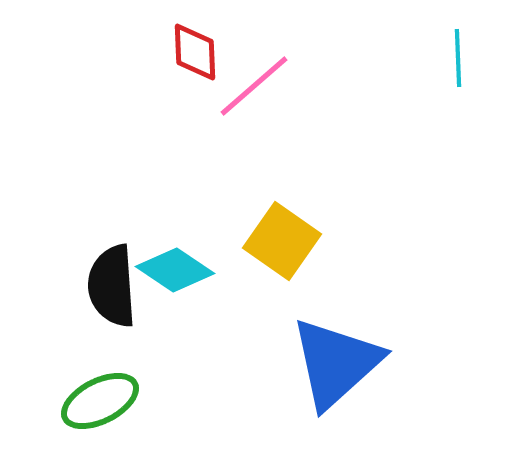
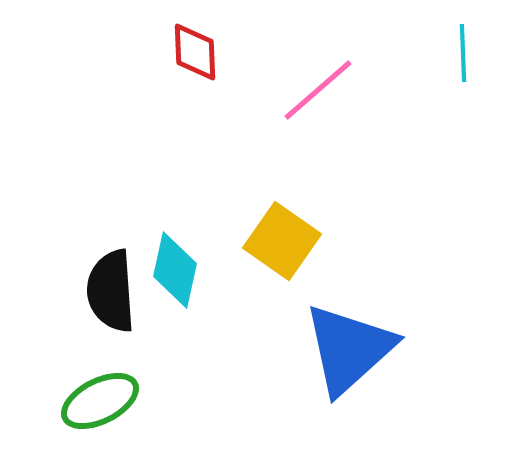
cyan line: moved 5 px right, 5 px up
pink line: moved 64 px right, 4 px down
cyan diamond: rotated 68 degrees clockwise
black semicircle: moved 1 px left, 5 px down
blue triangle: moved 13 px right, 14 px up
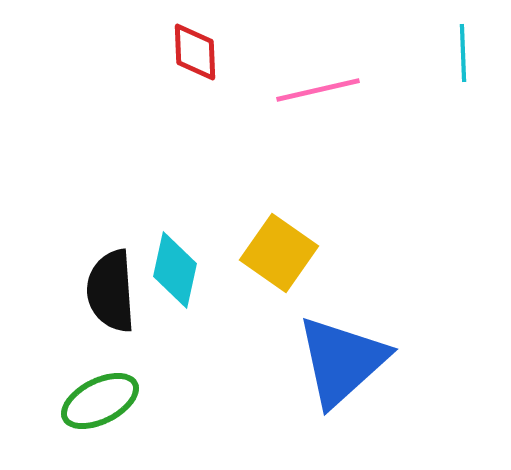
pink line: rotated 28 degrees clockwise
yellow square: moved 3 px left, 12 px down
blue triangle: moved 7 px left, 12 px down
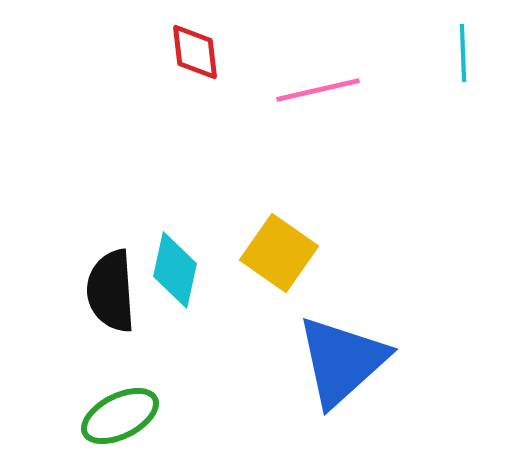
red diamond: rotated 4 degrees counterclockwise
green ellipse: moved 20 px right, 15 px down
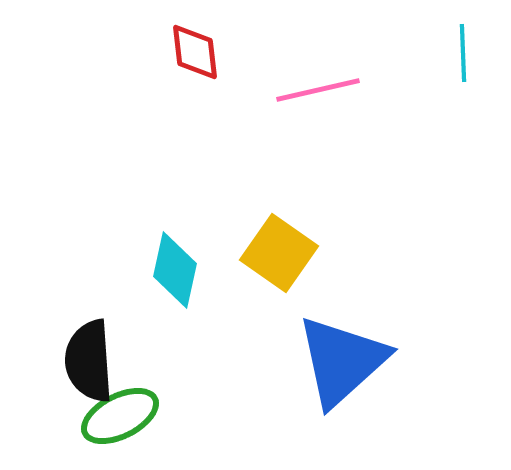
black semicircle: moved 22 px left, 70 px down
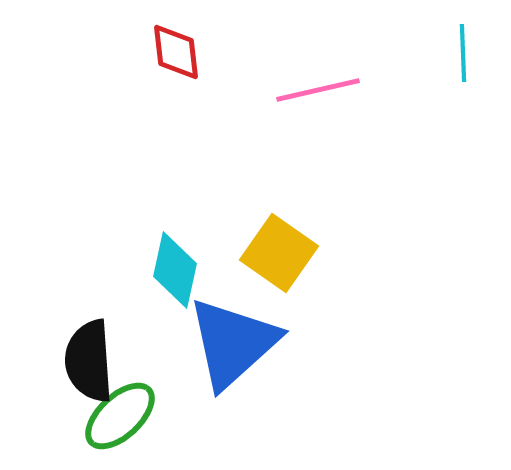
red diamond: moved 19 px left
blue triangle: moved 109 px left, 18 px up
green ellipse: rotated 16 degrees counterclockwise
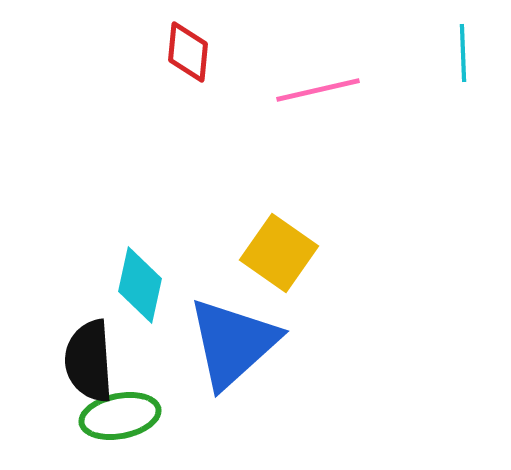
red diamond: moved 12 px right; rotated 12 degrees clockwise
cyan diamond: moved 35 px left, 15 px down
green ellipse: rotated 32 degrees clockwise
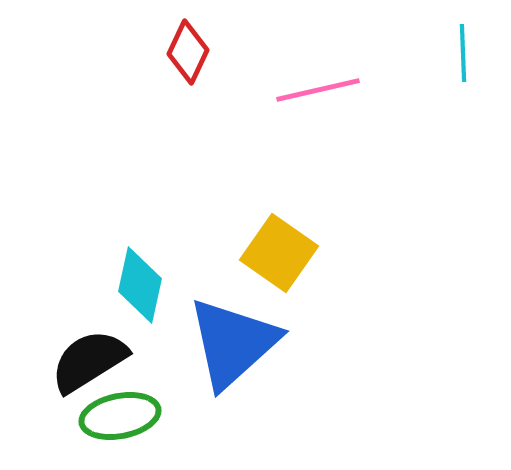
red diamond: rotated 20 degrees clockwise
black semicircle: rotated 62 degrees clockwise
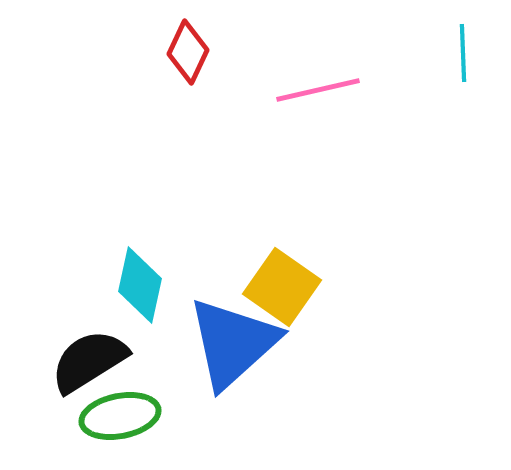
yellow square: moved 3 px right, 34 px down
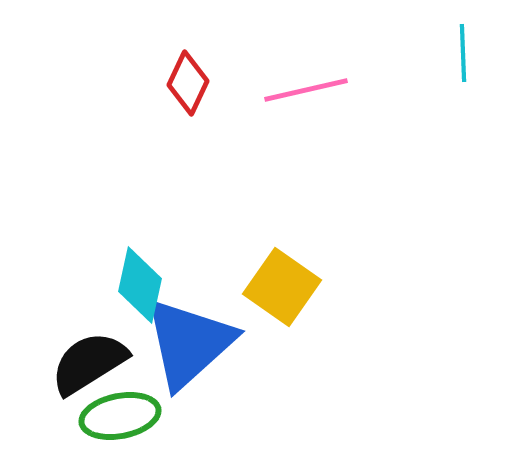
red diamond: moved 31 px down
pink line: moved 12 px left
blue triangle: moved 44 px left
black semicircle: moved 2 px down
